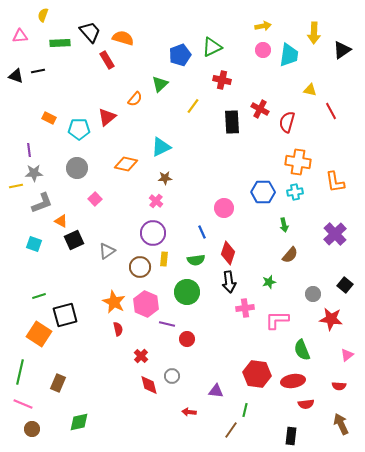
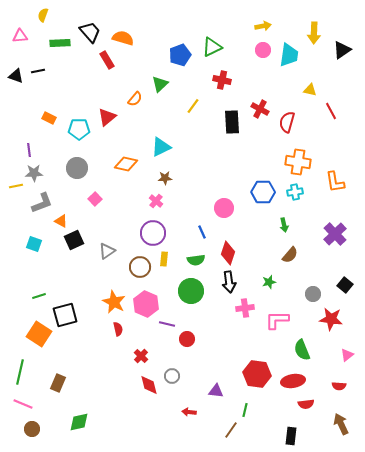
green circle at (187, 292): moved 4 px right, 1 px up
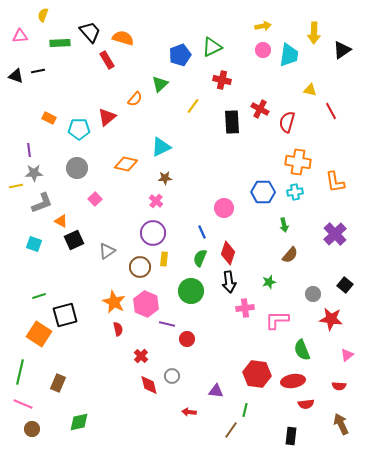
green semicircle at (196, 260): moved 4 px right, 2 px up; rotated 120 degrees clockwise
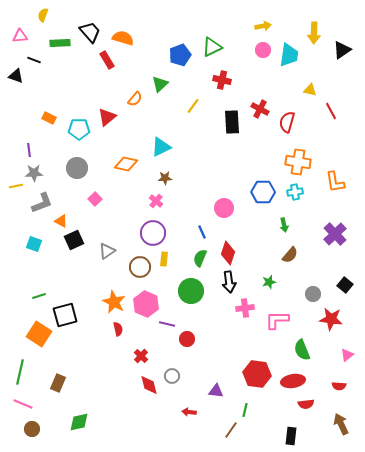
black line at (38, 71): moved 4 px left, 11 px up; rotated 32 degrees clockwise
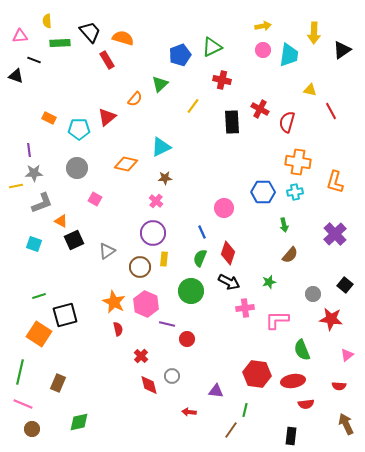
yellow semicircle at (43, 15): moved 4 px right, 6 px down; rotated 24 degrees counterclockwise
orange L-shape at (335, 182): rotated 25 degrees clockwise
pink square at (95, 199): rotated 16 degrees counterclockwise
black arrow at (229, 282): rotated 55 degrees counterclockwise
brown arrow at (341, 424): moved 5 px right
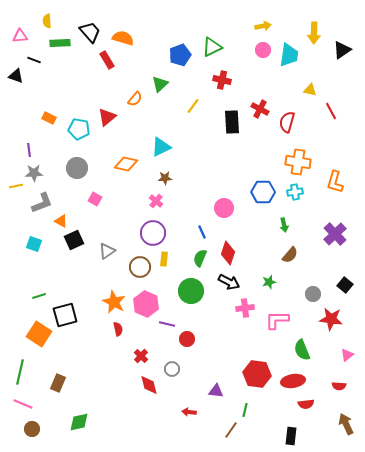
cyan pentagon at (79, 129): rotated 10 degrees clockwise
gray circle at (172, 376): moved 7 px up
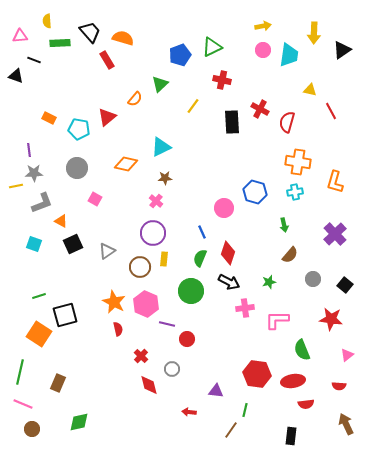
blue hexagon at (263, 192): moved 8 px left; rotated 15 degrees clockwise
black square at (74, 240): moved 1 px left, 4 px down
gray circle at (313, 294): moved 15 px up
